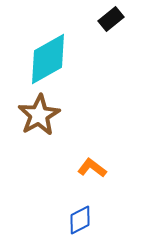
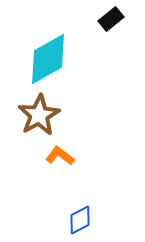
orange L-shape: moved 32 px left, 12 px up
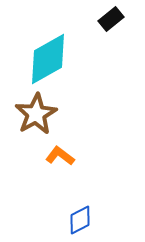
brown star: moved 3 px left, 1 px up
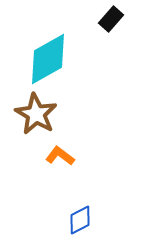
black rectangle: rotated 10 degrees counterclockwise
brown star: rotated 12 degrees counterclockwise
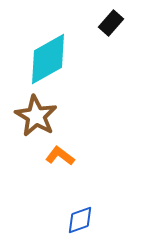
black rectangle: moved 4 px down
brown star: moved 2 px down
blue diamond: rotated 8 degrees clockwise
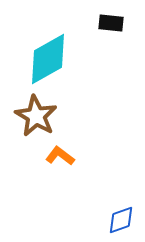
black rectangle: rotated 55 degrees clockwise
blue diamond: moved 41 px right
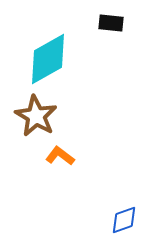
blue diamond: moved 3 px right
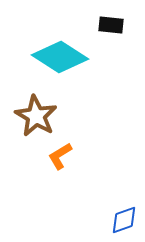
black rectangle: moved 2 px down
cyan diamond: moved 12 px right, 2 px up; rotated 62 degrees clockwise
orange L-shape: rotated 68 degrees counterclockwise
